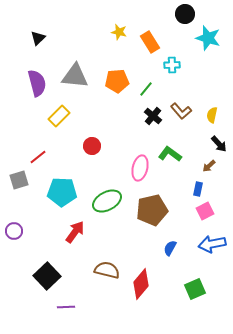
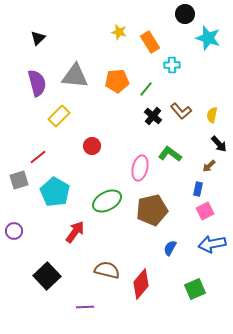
cyan pentagon: moved 7 px left; rotated 28 degrees clockwise
purple line: moved 19 px right
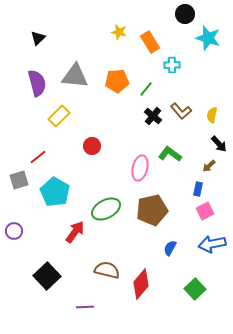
green ellipse: moved 1 px left, 8 px down
green square: rotated 20 degrees counterclockwise
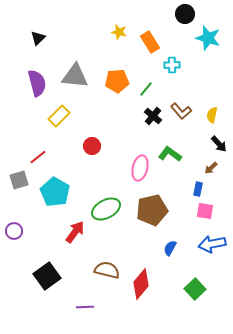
brown arrow: moved 2 px right, 2 px down
pink square: rotated 36 degrees clockwise
black square: rotated 8 degrees clockwise
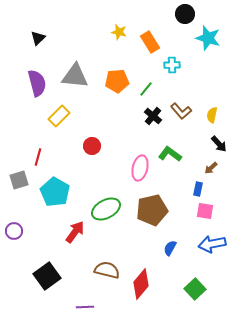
red line: rotated 36 degrees counterclockwise
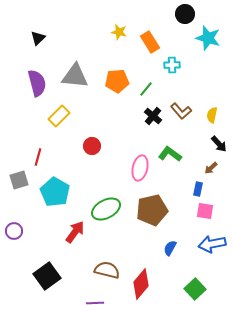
purple line: moved 10 px right, 4 px up
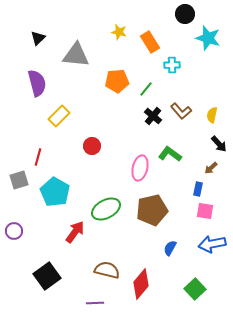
gray triangle: moved 1 px right, 21 px up
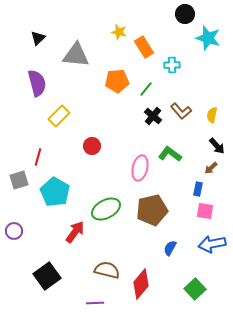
orange rectangle: moved 6 px left, 5 px down
black arrow: moved 2 px left, 2 px down
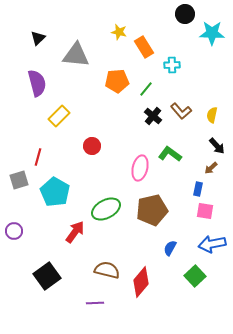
cyan star: moved 4 px right, 5 px up; rotated 15 degrees counterclockwise
red diamond: moved 2 px up
green square: moved 13 px up
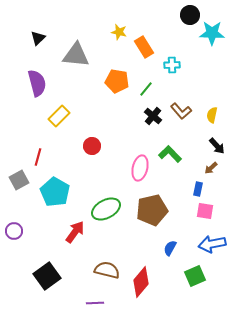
black circle: moved 5 px right, 1 px down
orange pentagon: rotated 15 degrees clockwise
green L-shape: rotated 10 degrees clockwise
gray square: rotated 12 degrees counterclockwise
green square: rotated 20 degrees clockwise
